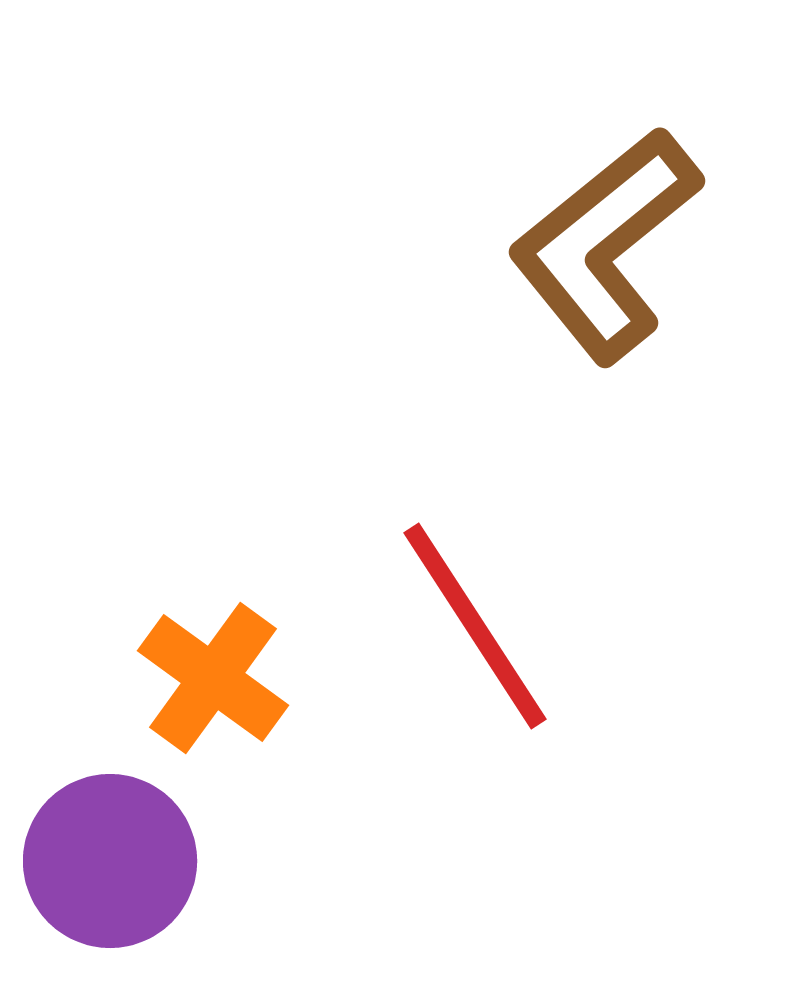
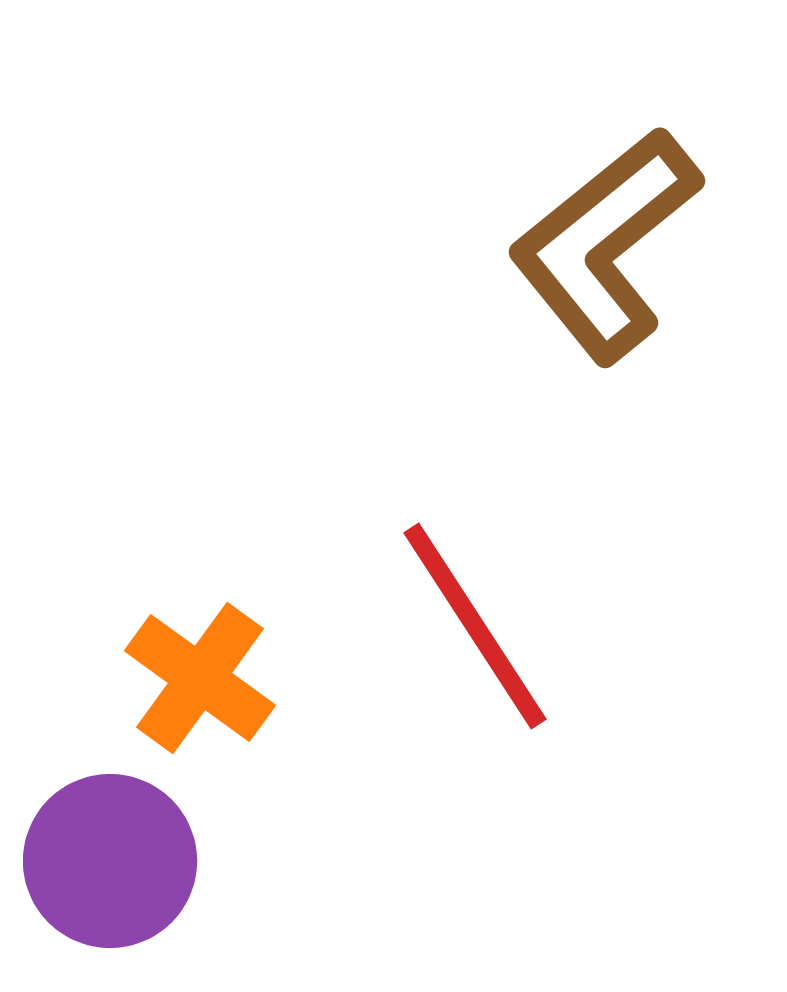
orange cross: moved 13 px left
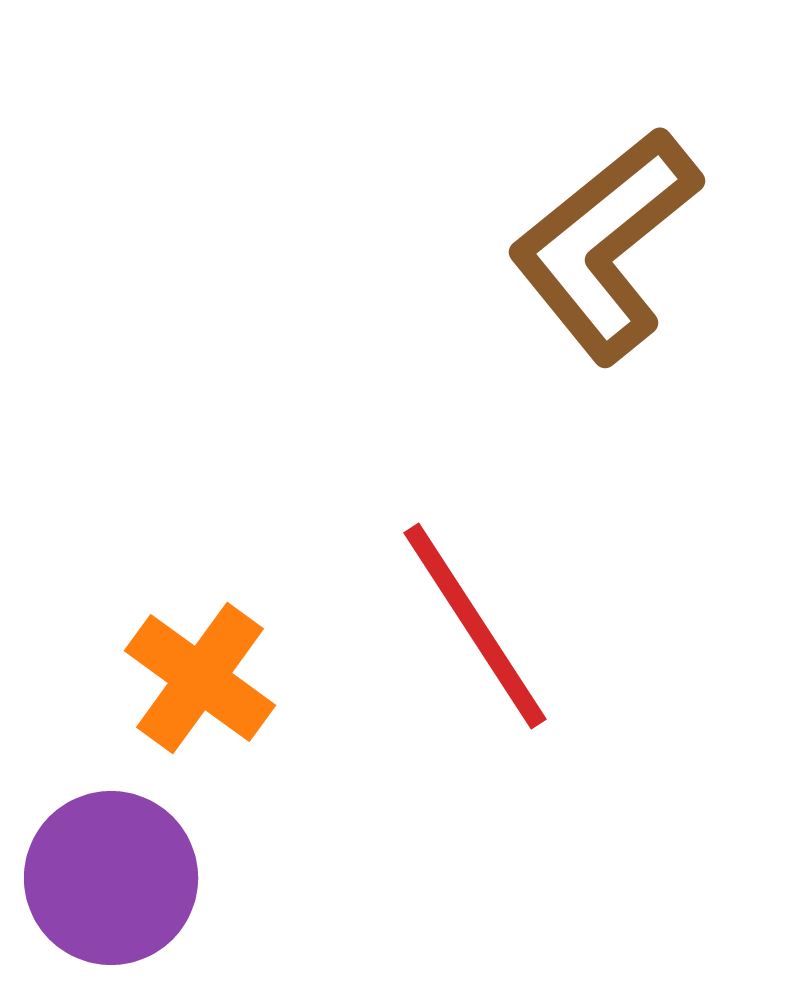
purple circle: moved 1 px right, 17 px down
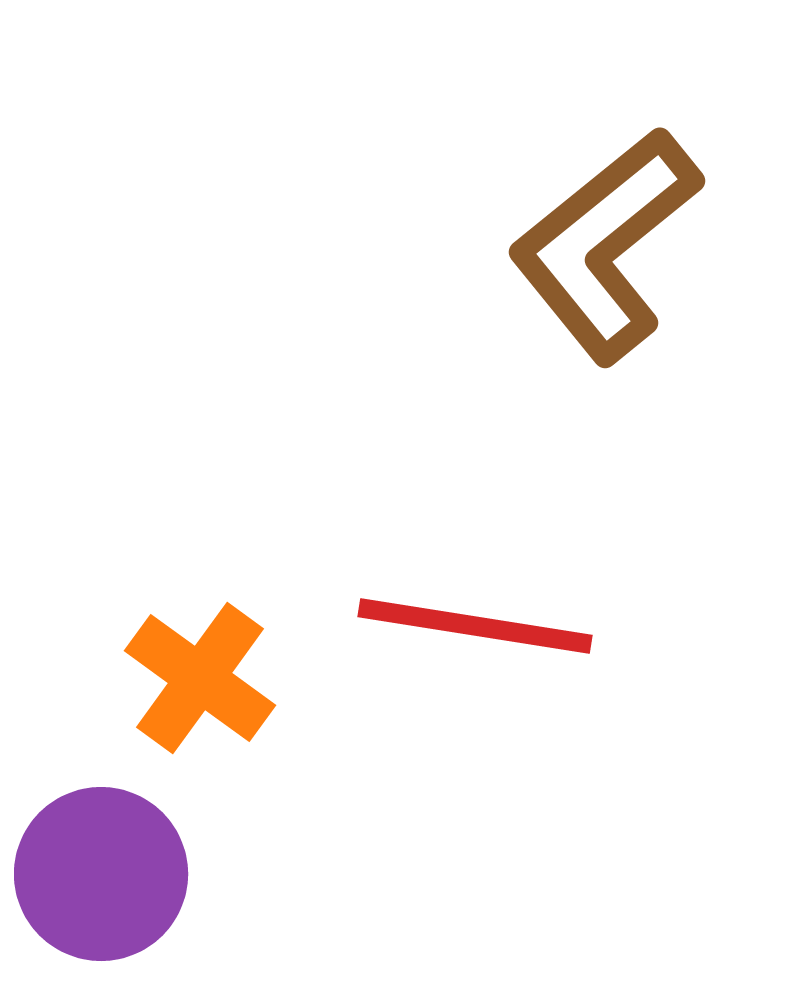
red line: rotated 48 degrees counterclockwise
purple circle: moved 10 px left, 4 px up
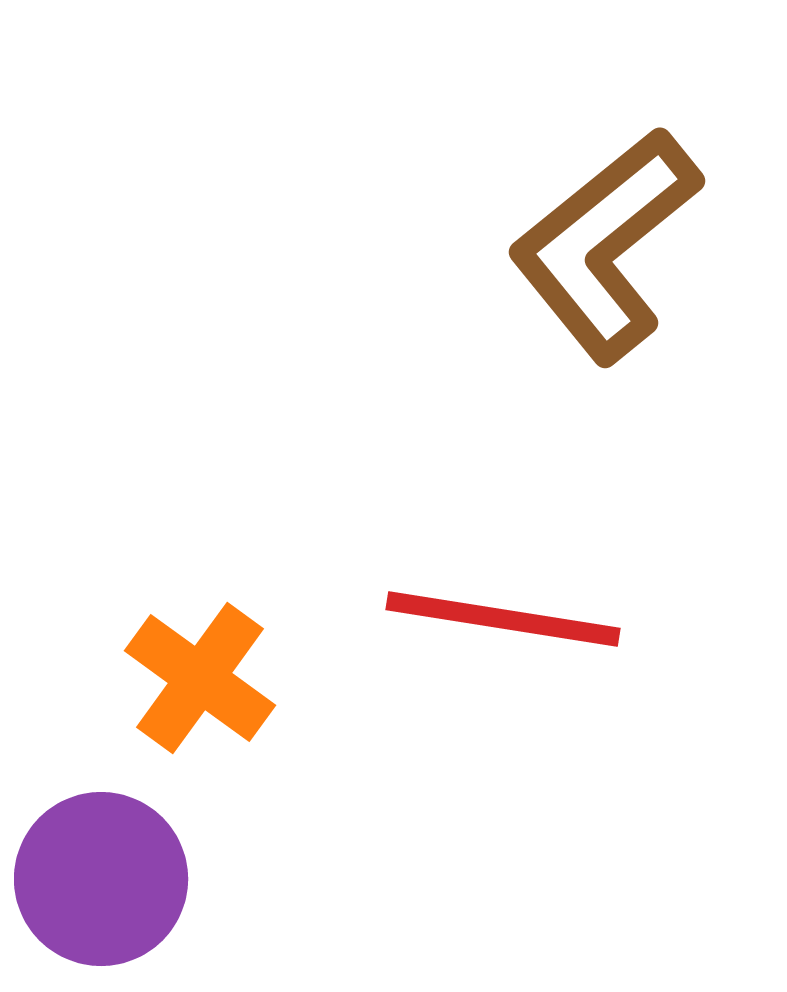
red line: moved 28 px right, 7 px up
purple circle: moved 5 px down
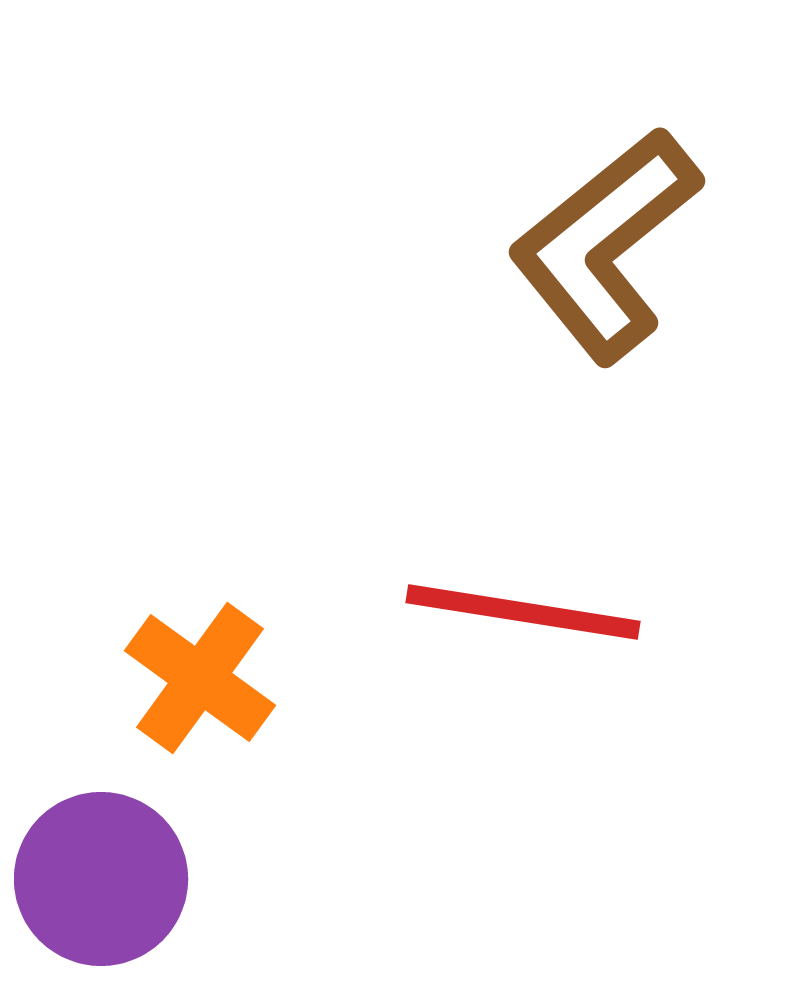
red line: moved 20 px right, 7 px up
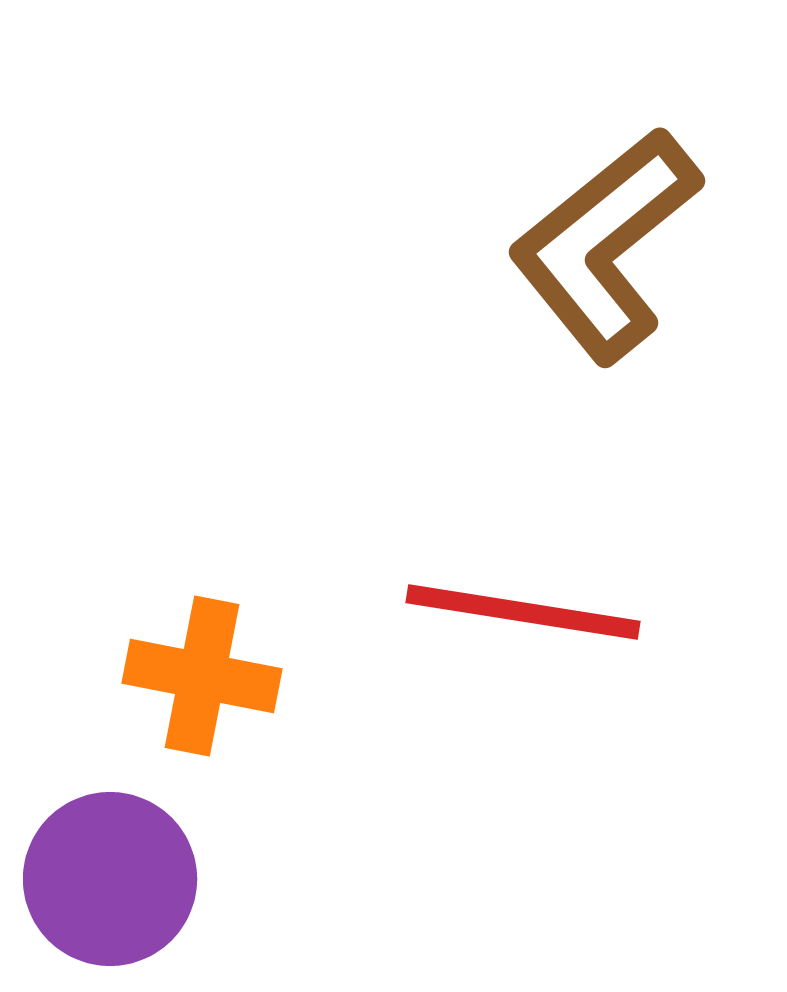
orange cross: moved 2 px right, 2 px up; rotated 25 degrees counterclockwise
purple circle: moved 9 px right
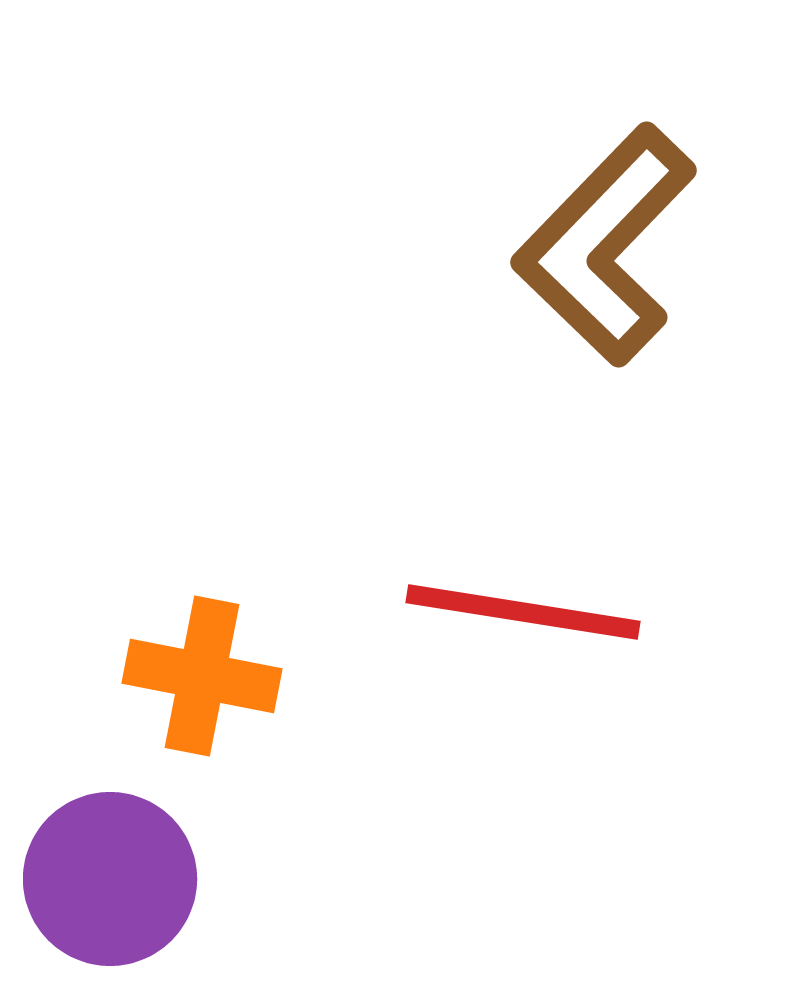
brown L-shape: rotated 7 degrees counterclockwise
